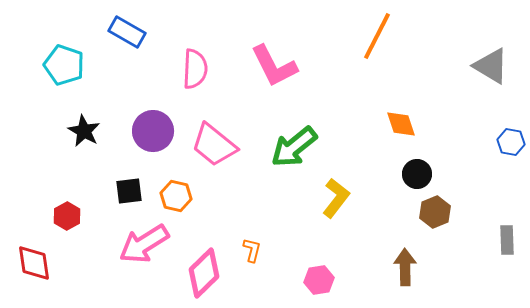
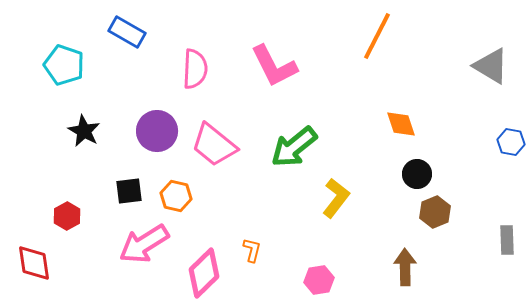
purple circle: moved 4 px right
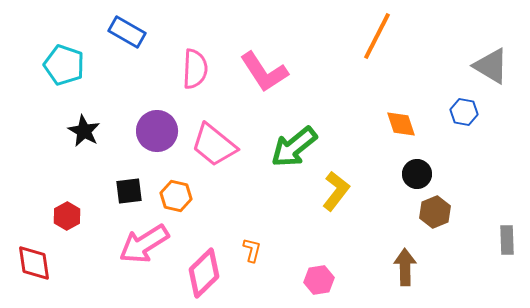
pink L-shape: moved 10 px left, 6 px down; rotated 6 degrees counterclockwise
blue hexagon: moved 47 px left, 30 px up
yellow L-shape: moved 7 px up
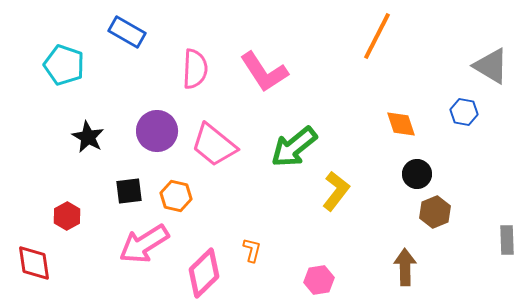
black star: moved 4 px right, 6 px down
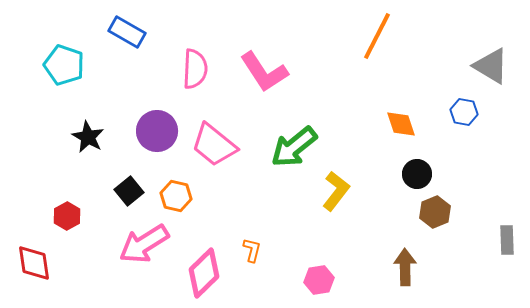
black square: rotated 32 degrees counterclockwise
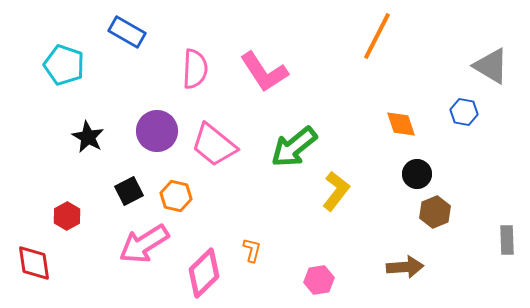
black square: rotated 12 degrees clockwise
brown arrow: rotated 87 degrees clockwise
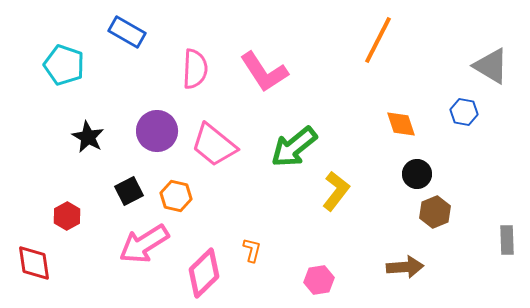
orange line: moved 1 px right, 4 px down
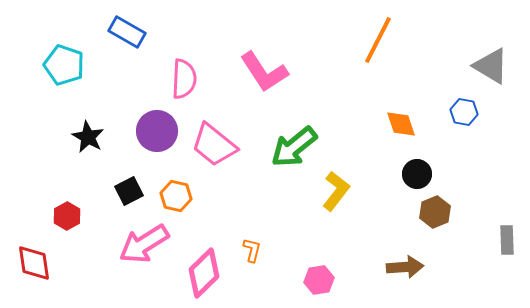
pink semicircle: moved 11 px left, 10 px down
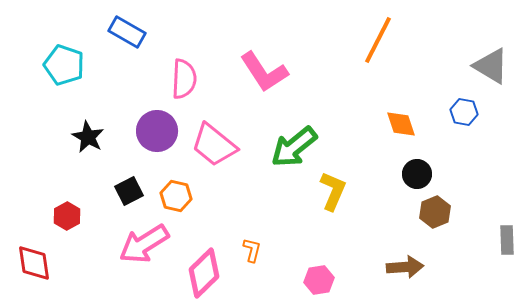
yellow L-shape: moved 3 px left; rotated 15 degrees counterclockwise
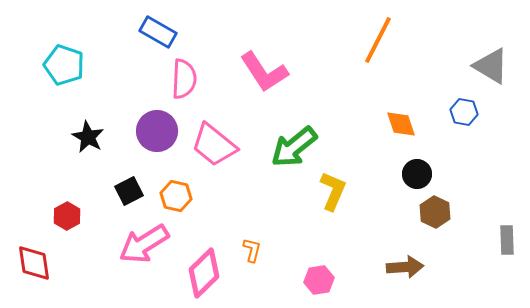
blue rectangle: moved 31 px right
brown hexagon: rotated 12 degrees counterclockwise
